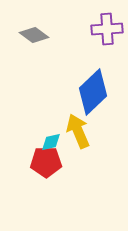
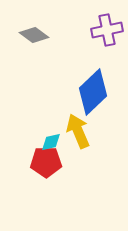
purple cross: moved 1 px down; rotated 8 degrees counterclockwise
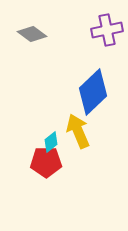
gray diamond: moved 2 px left, 1 px up
cyan diamond: rotated 25 degrees counterclockwise
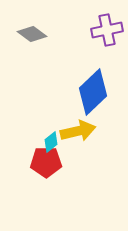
yellow arrow: rotated 100 degrees clockwise
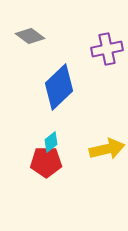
purple cross: moved 19 px down
gray diamond: moved 2 px left, 2 px down
blue diamond: moved 34 px left, 5 px up
yellow arrow: moved 29 px right, 18 px down
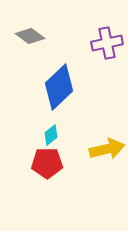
purple cross: moved 6 px up
cyan diamond: moved 7 px up
red pentagon: moved 1 px right, 1 px down
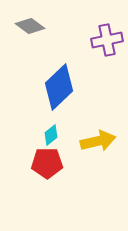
gray diamond: moved 10 px up
purple cross: moved 3 px up
yellow arrow: moved 9 px left, 8 px up
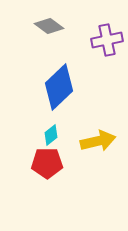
gray diamond: moved 19 px right
